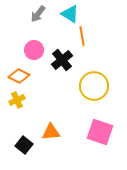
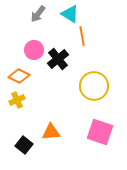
black cross: moved 4 px left, 1 px up
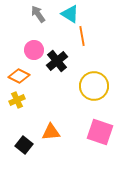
gray arrow: rotated 108 degrees clockwise
black cross: moved 1 px left, 2 px down
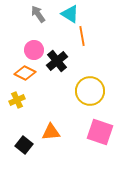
orange diamond: moved 6 px right, 3 px up
yellow circle: moved 4 px left, 5 px down
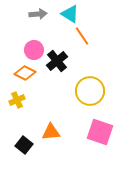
gray arrow: rotated 120 degrees clockwise
orange line: rotated 24 degrees counterclockwise
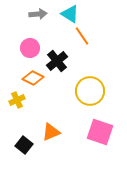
pink circle: moved 4 px left, 2 px up
orange diamond: moved 8 px right, 5 px down
orange triangle: rotated 18 degrees counterclockwise
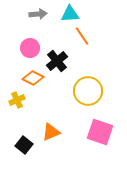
cyan triangle: rotated 36 degrees counterclockwise
yellow circle: moved 2 px left
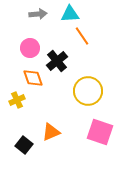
orange diamond: rotated 45 degrees clockwise
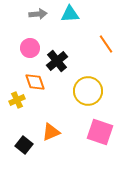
orange line: moved 24 px right, 8 px down
orange diamond: moved 2 px right, 4 px down
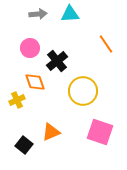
yellow circle: moved 5 px left
